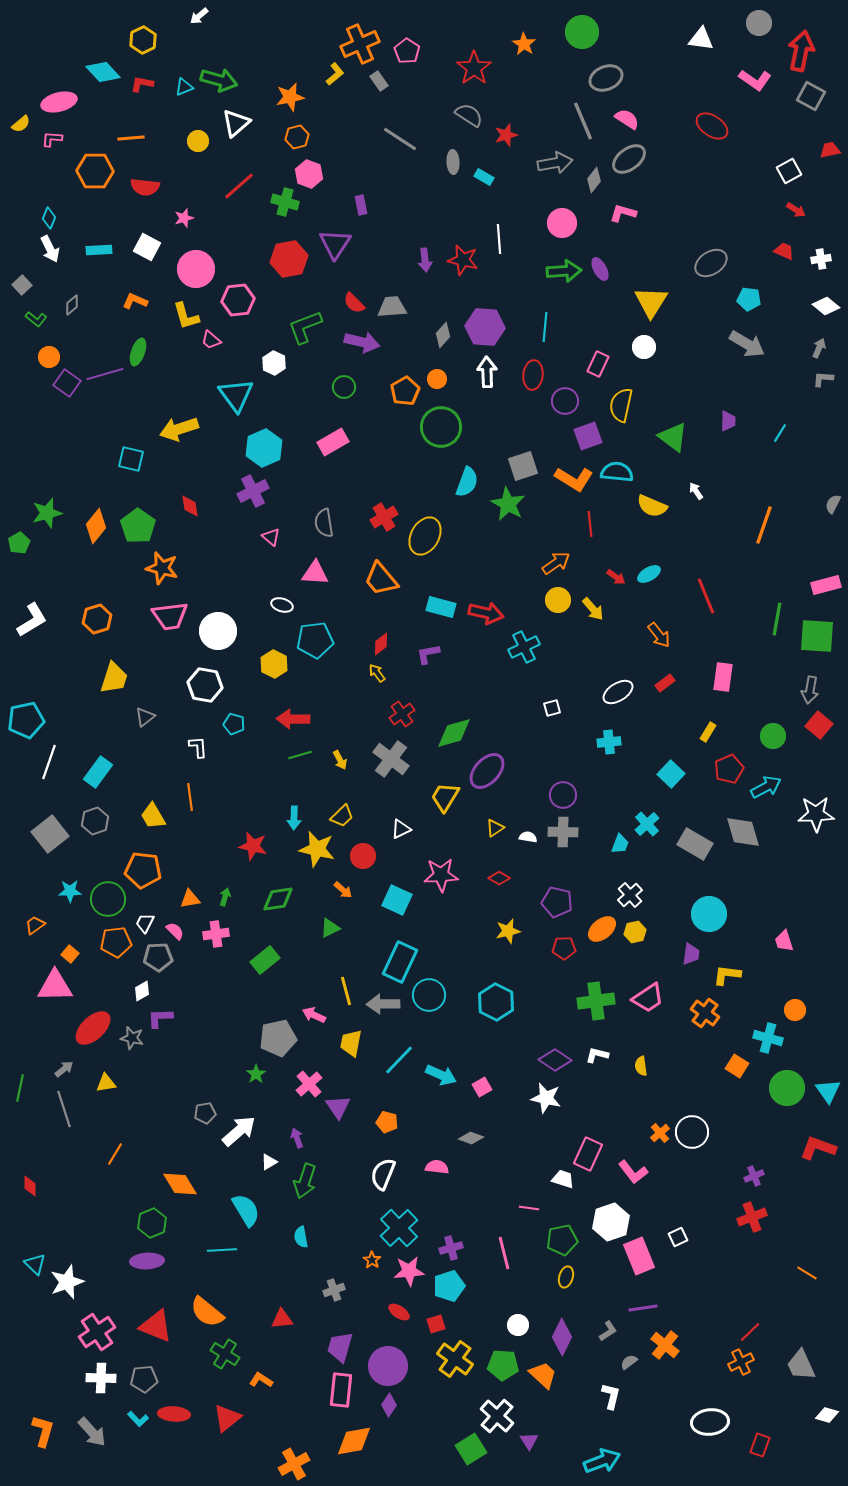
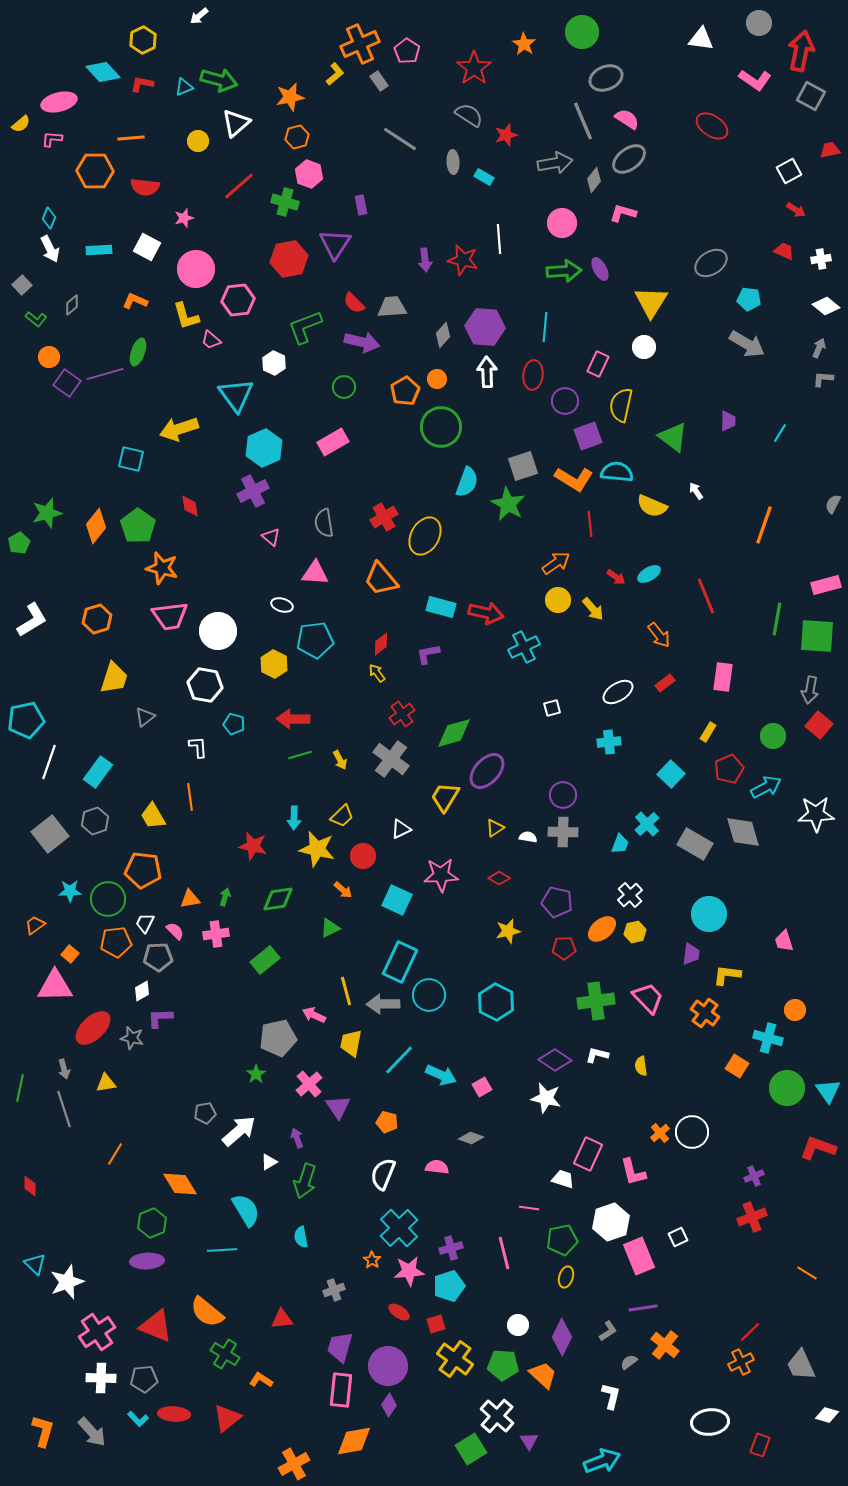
pink trapezoid at (648, 998): rotated 100 degrees counterclockwise
gray arrow at (64, 1069): rotated 114 degrees clockwise
pink L-shape at (633, 1172): rotated 24 degrees clockwise
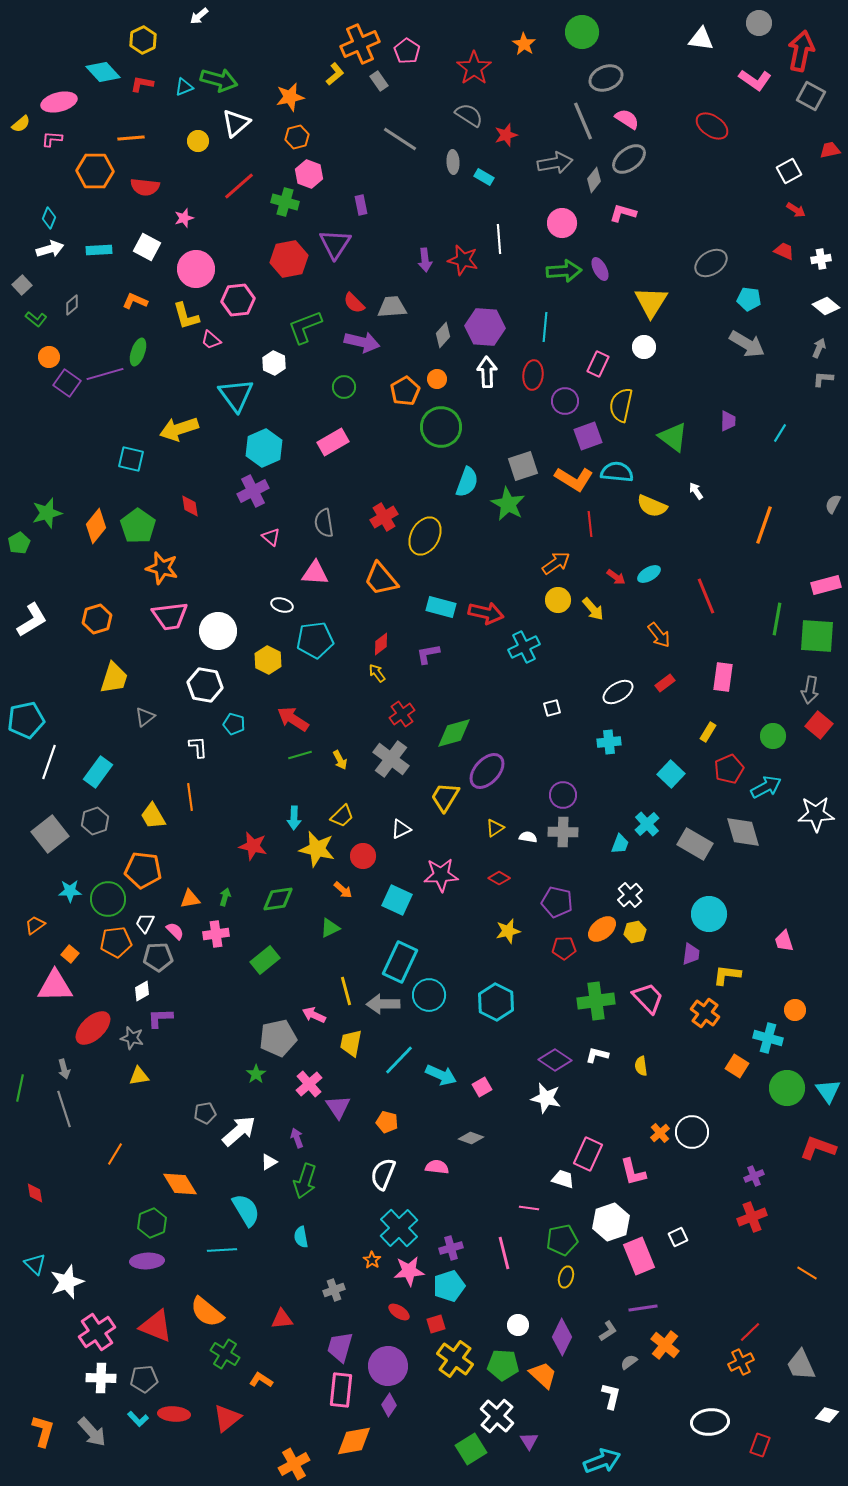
white arrow at (50, 249): rotated 80 degrees counterclockwise
yellow hexagon at (274, 664): moved 6 px left, 4 px up
red arrow at (293, 719): rotated 32 degrees clockwise
yellow triangle at (106, 1083): moved 33 px right, 7 px up
red diamond at (30, 1186): moved 5 px right, 7 px down; rotated 10 degrees counterclockwise
